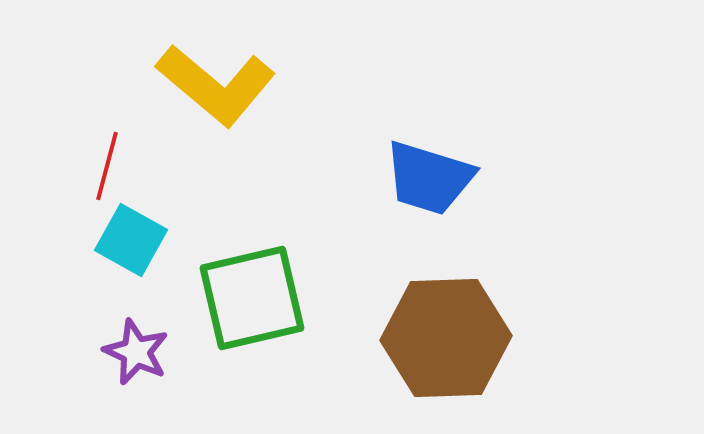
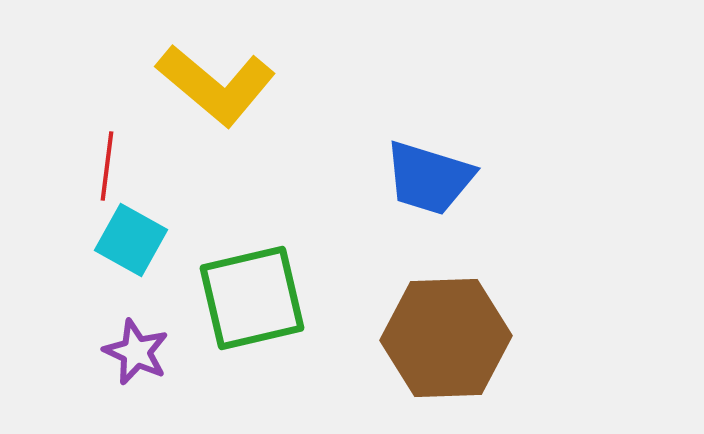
red line: rotated 8 degrees counterclockwise
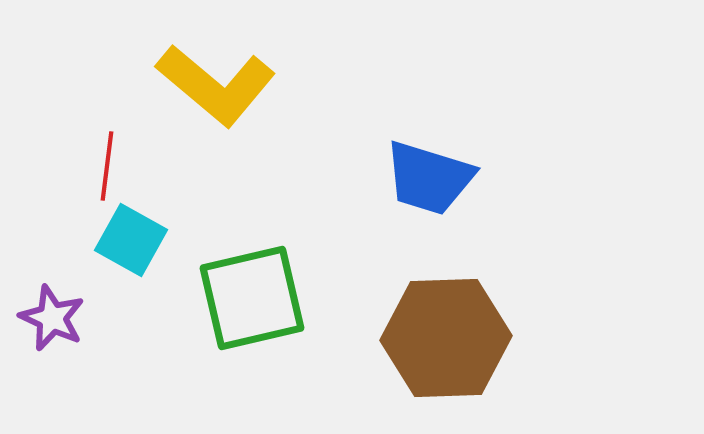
purple star: moved 84 px left, 34 px up
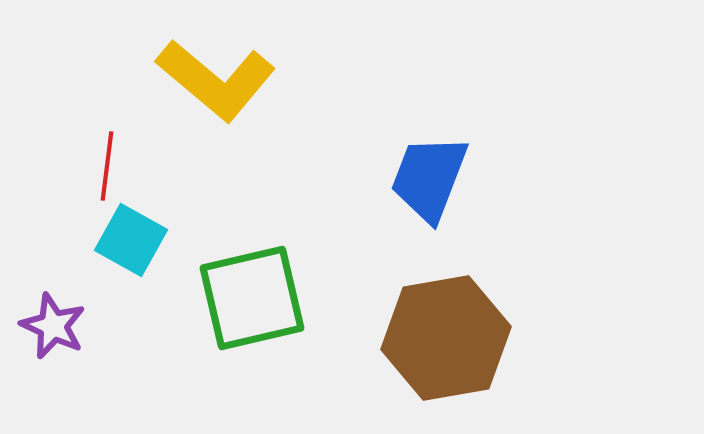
yellow L-shape: moved 5 px up
blue trapezoid: rotated 94 degrees clockwise
purple star: moved 1 px right, 8 px down
brown hexagon: rotated 8 degrees counterclockwise
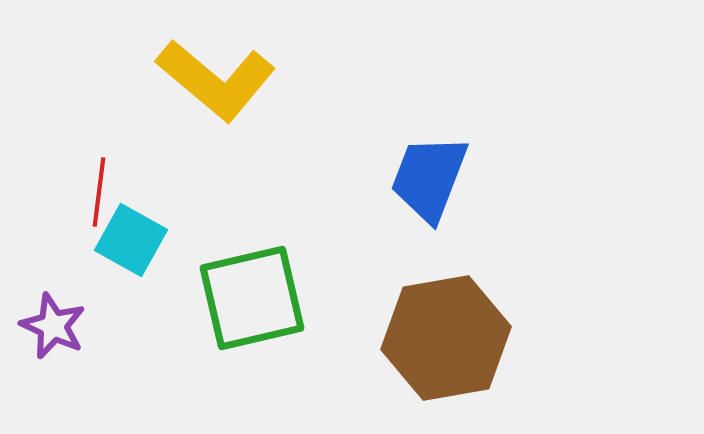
red line: moved 8 px left, 26 px down
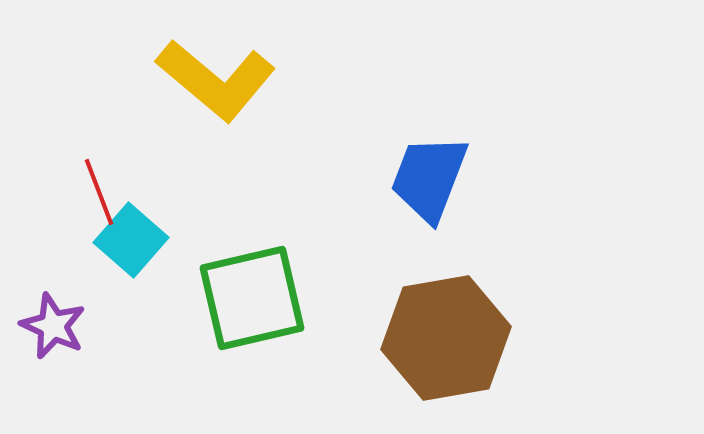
red line: rotated 28 degrees counterclockwise
cyan square: rotated 12 degrees clockwise
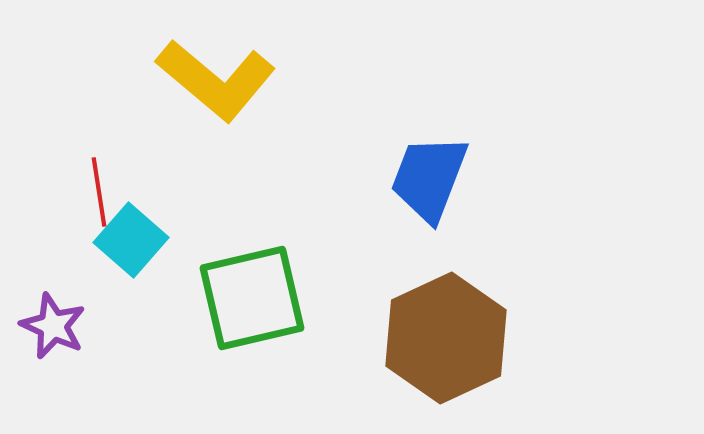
red line: rotated 12 degrees clockwise
brown hexagon: rotated 15 degrees counterclockwise
